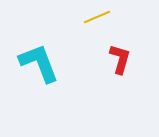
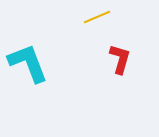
cyan L-shape: moved 11 px left
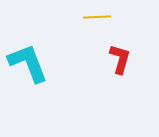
yellow line: rotated 20 degrees clockwise
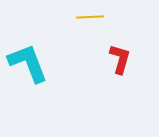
yellow line: moved 7 px left
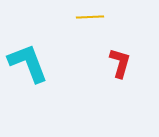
red L-shape: moved 4 px down
